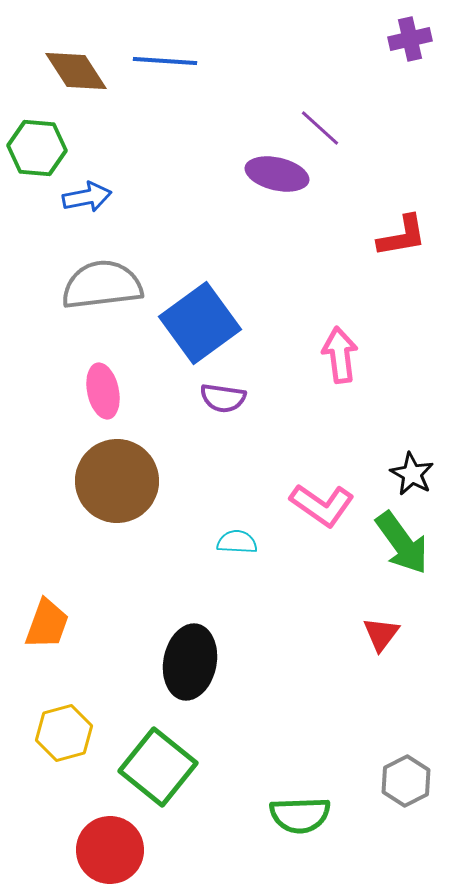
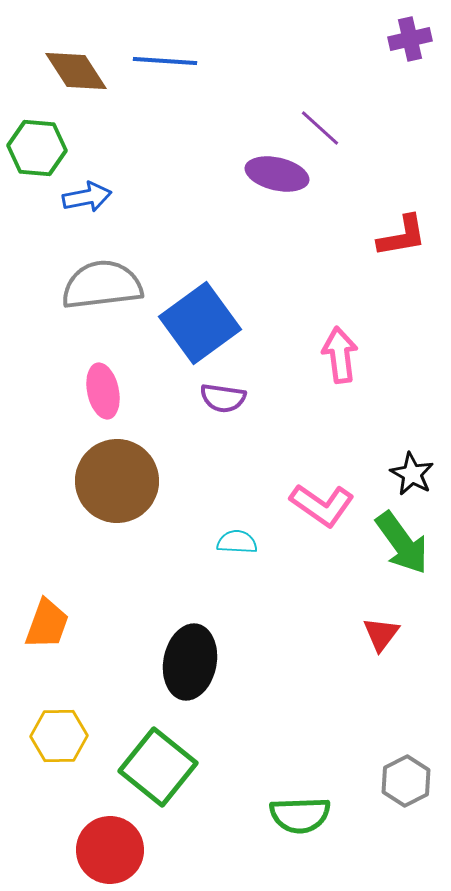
yellow hexagon: moved 5 px left, 3 px down; rotated 14 degrees clockwise
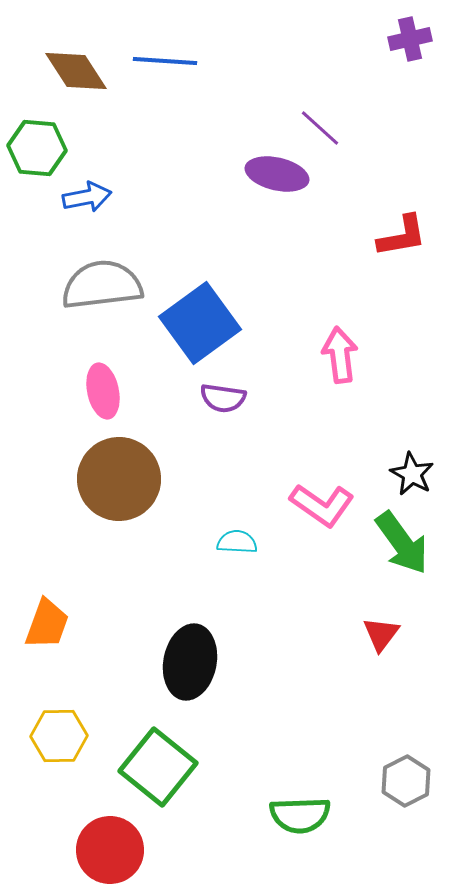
brown circle: moved 2 px right, 2 px up
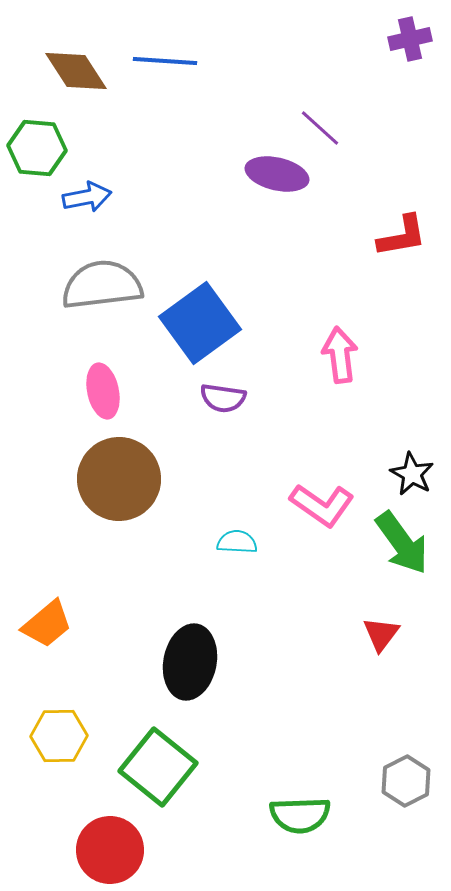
orange trapezoid: rotated 30 degrees clockwise
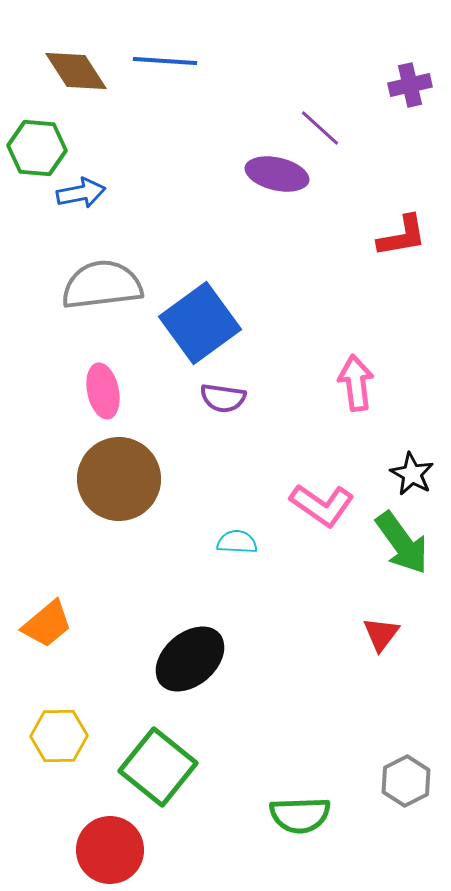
purple cross: moved 46 px down
blue arrow: moved 6 px left, 4 px up
pink arrow: moved 16 px right, 28 px down
black ellipse: moved 3 px up; rotated 38 degrees clockwise
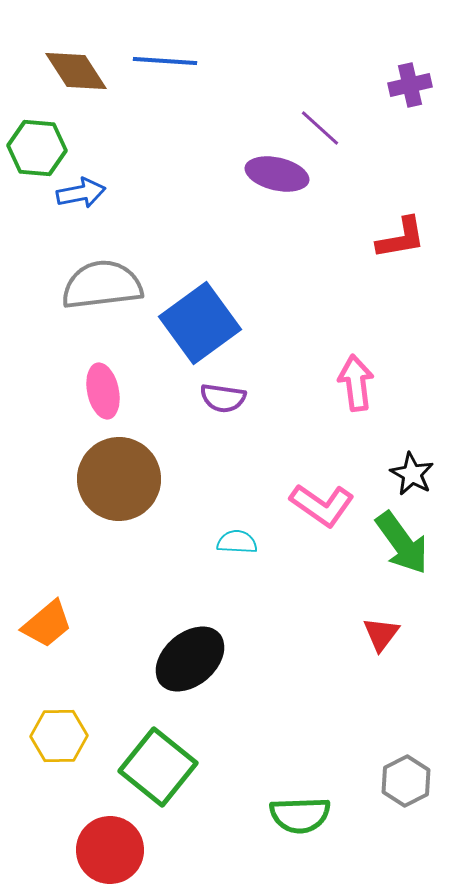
red L-shape: moved 1 px left, 2 px down
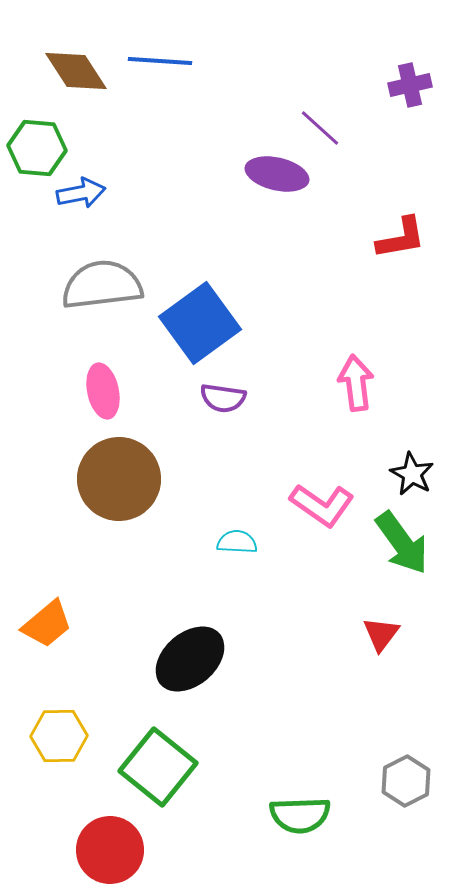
blue line: moved 5 px left
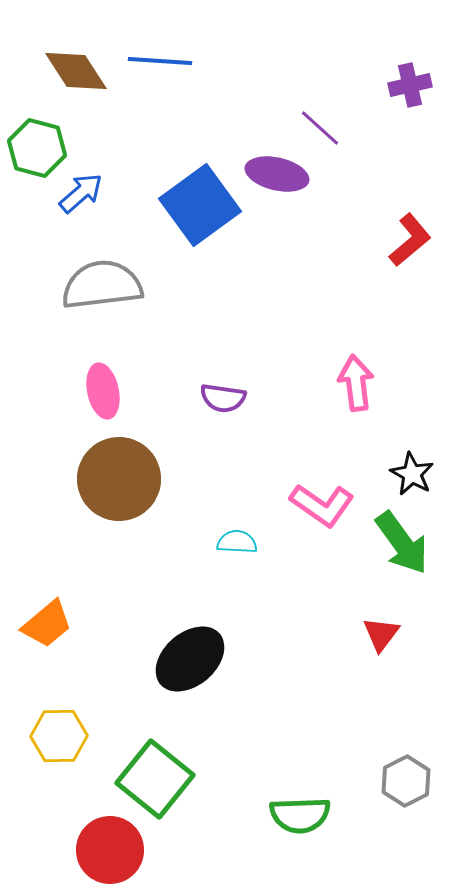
green hexagon: rotated 10 degrees clockwise
blue arrow: rotated 30 degrees counterclockwise
red L-shape: moved 9 px right, 2 px down; rotated 30 degrees counterclockwise
blue square: moved 118 px up
green square: moved 3 px left, 12 px down
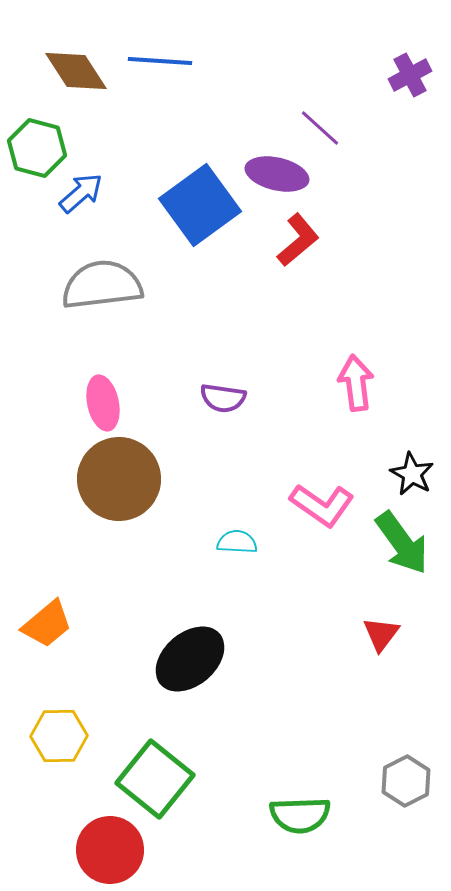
purple cross: moved 10 px up; rotated 15 degrees counterclockwise
red L-shape: moved 112 px left
pink ellipse: moved 12 px down
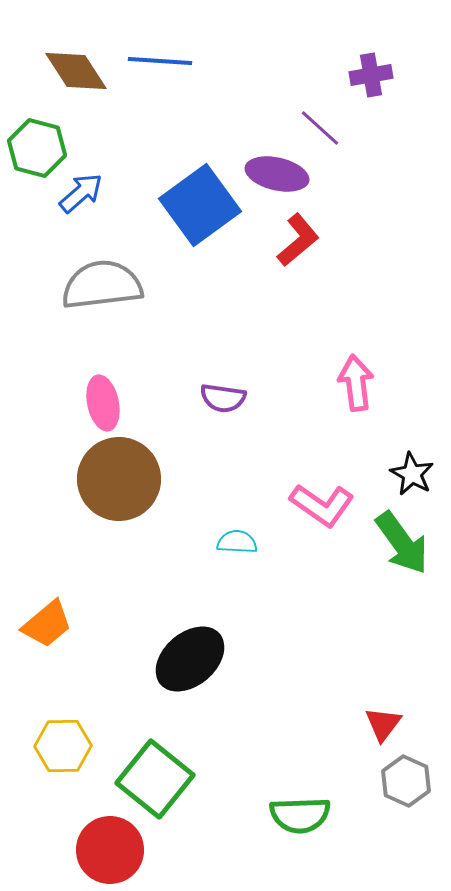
purple cross: moved 39 px left; rotated 18 degrees clockwise
red triangle: moved 2 px right, 90 px down
yellow hexagon: moved 4 px right, 10 px down
gray hexagon: rotated 9 degrees counterclockwise
